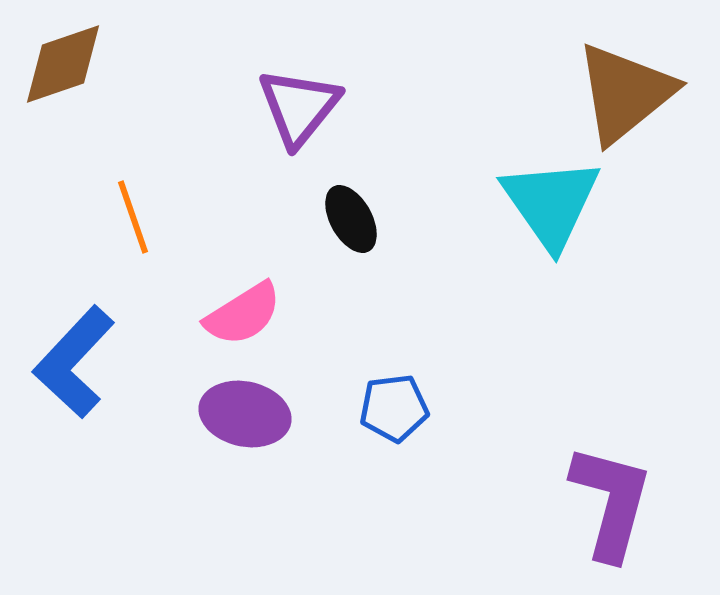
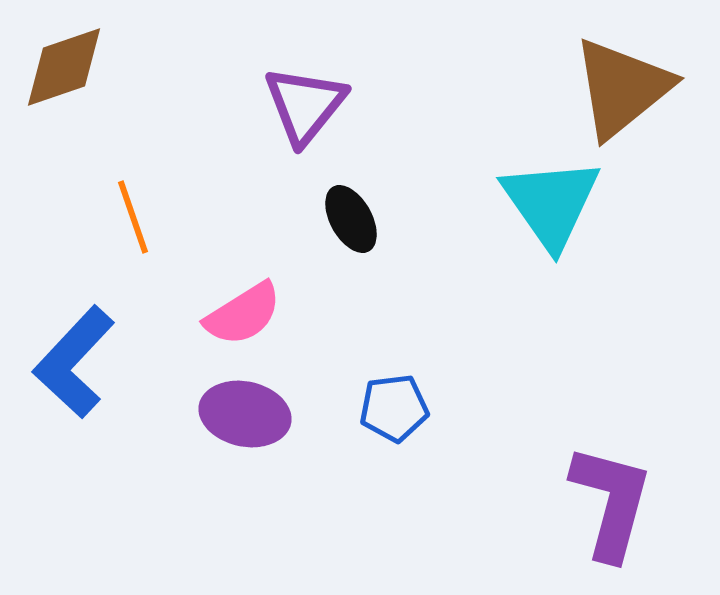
brown diamond: moved 1 px right, 3 px down
brown triangle: moved 3 px left, 5 px up
purple triangle: moved 6 px right, 2 px up
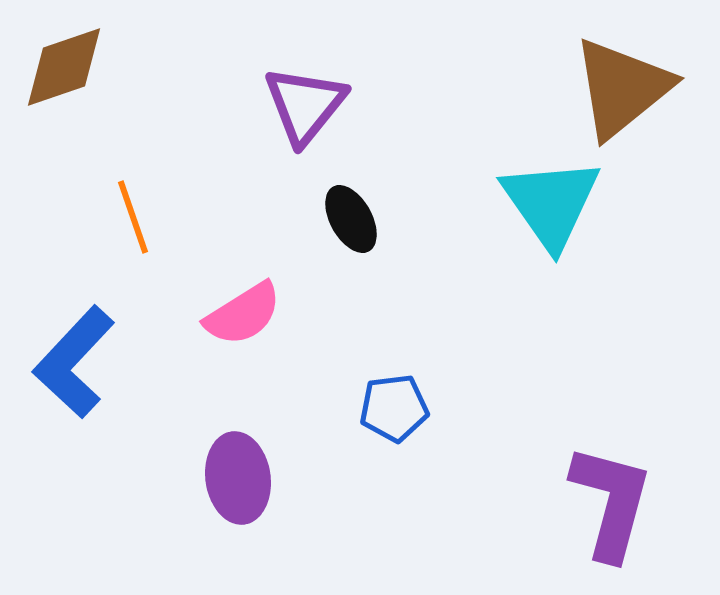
purple ellipse: moved 7 px left, 64 px down; rotated 70 degrees clockwise
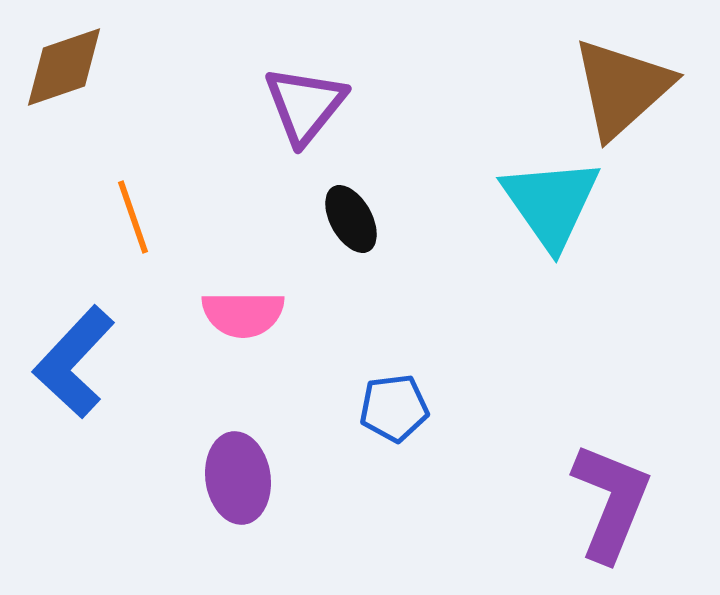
brown triangle: rotated 3 degrees counterclockwise
pink semicircle: rotated 32 degrees clockwise
purple L-shape: rotated 7 degrees clockwise
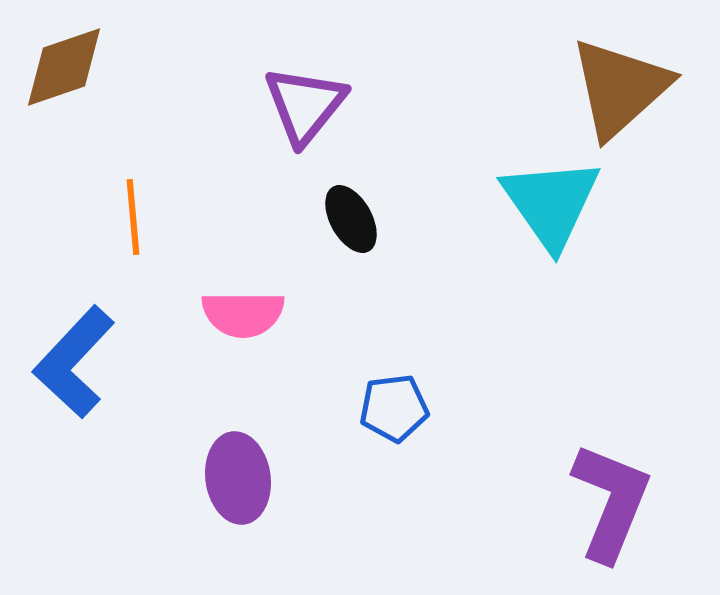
brown triangle: moved 2 px left
orange line: rotated 14 degrees clockwise
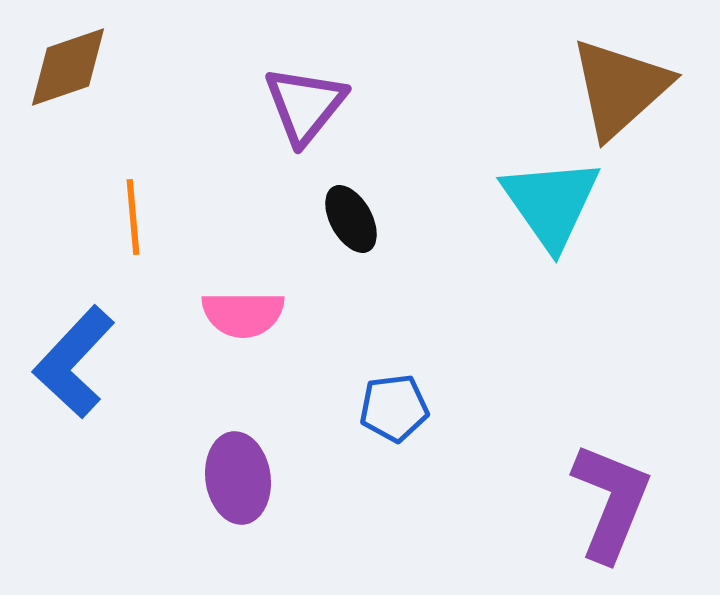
brown diamond: moved 4 px right
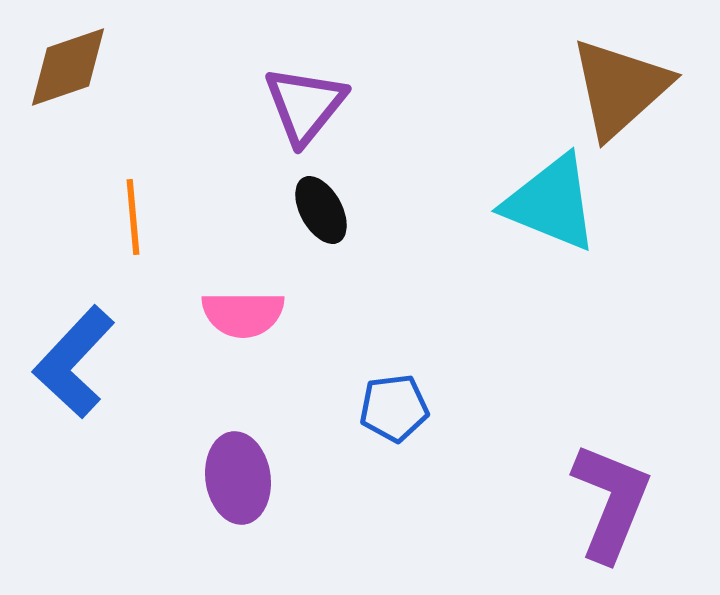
cyan triangle: rotated 33 degrees counterclockwise
black ellipse: moved 30 px left, 9 px up
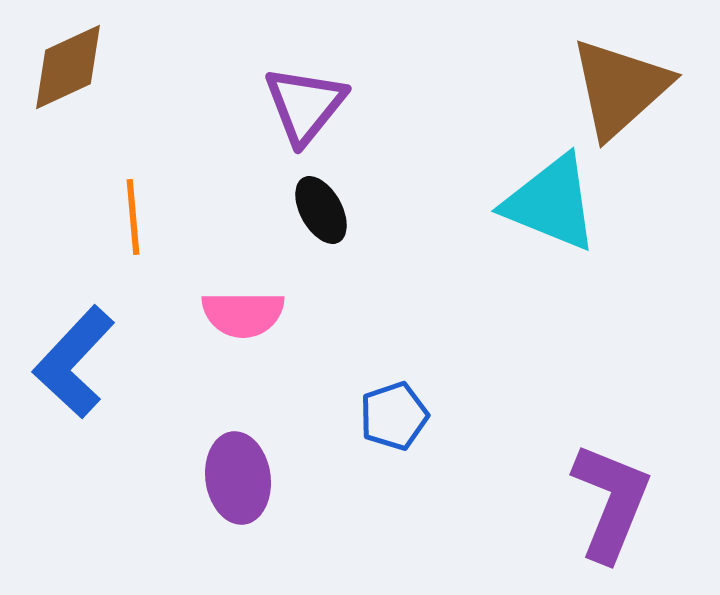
brown diamond: rotated 6 degrees counterclockwise
blue pentagon: moved 8 px down; rotated 12 degrees counterclockwise
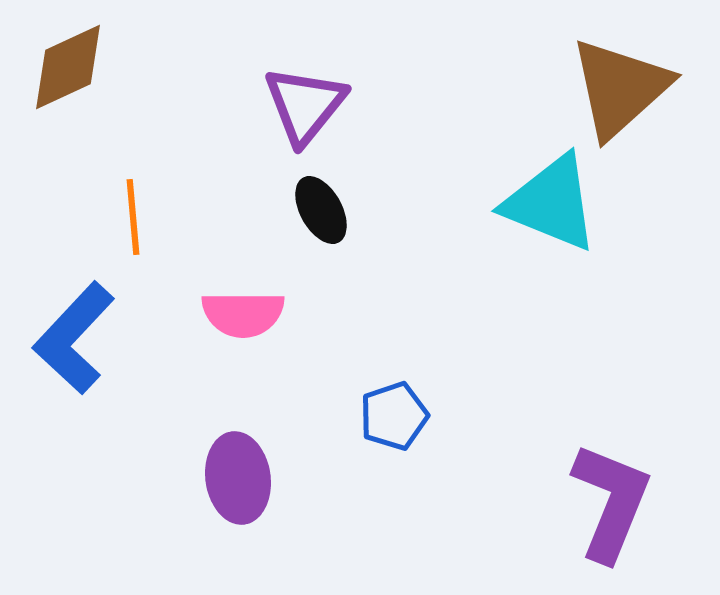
blue L-shape: moved 24 px up
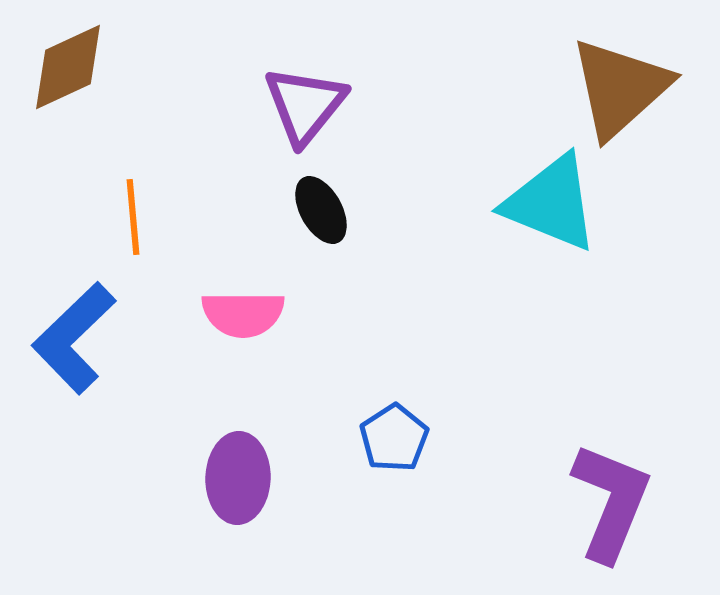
blue L-shape: rotated 3 degrees clockwise
blue pentagon: moved 22 px down; rotated 14 degrees counterclockwise
purple ellipse: rotated 10 degrees clockwise
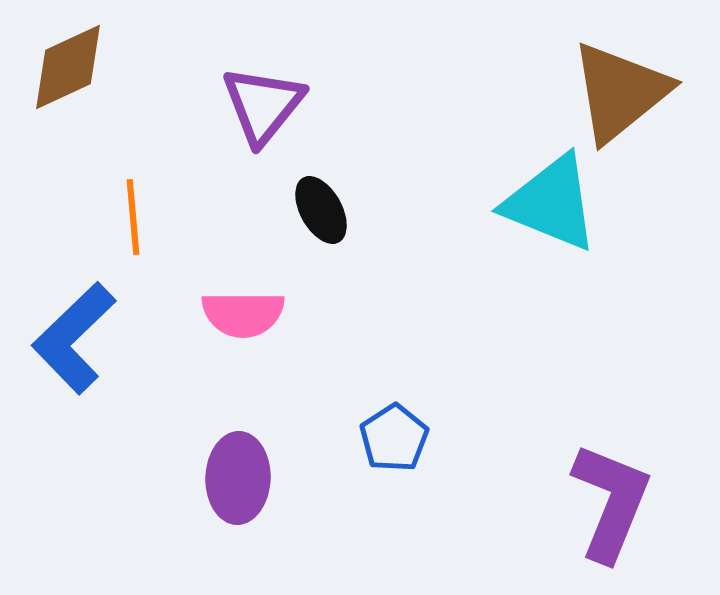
brown triangle: moved 4 px down; rotated 3 degrees clockwise
purple triangle: moved 42 px left
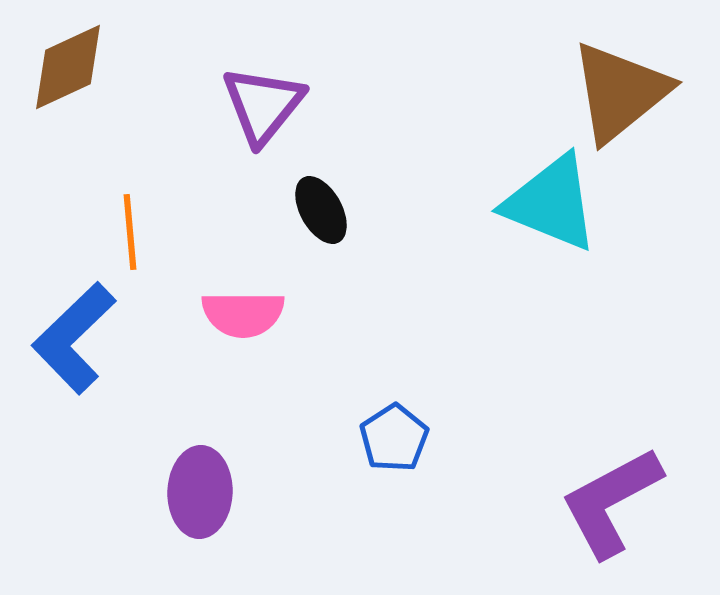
orange line: moved 3 px left, 15 px down
purple ellipse: moved 38 px left, 14 px down
purple L-shape: rotated 140 degrees counterclockwise
